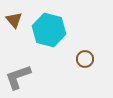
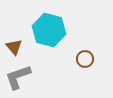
brown triangle: moved 27 px down
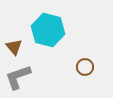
cyan hexagon: moved 1 px left
brown circle: moved 8 px down
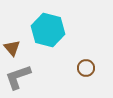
brown triangle: moved 2 px left, 1 px down
brown circle: moved 1 px right, 1 px down
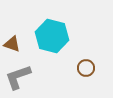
cyan hexagon: moved 4 px right, 6 px down
brown triangle: moved 4 px up; rotated 30 degrees counterclockwise
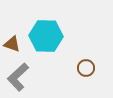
cyan hexagon: moved 6 px left; rotated 12 degrees counterclockwise
gray L-shape: rotated 24 degrees counterclockwise
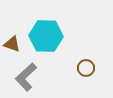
gray L-shape: moved 8 px right
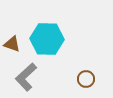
cyan hexagon: moved 1 px right, 3 px down
brown circle: moved 11 px down
